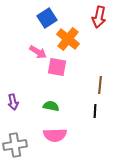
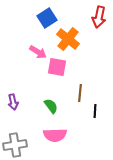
brown line: moved 20 px left, 8 px down
green semicircle: rotated 42 degrees clockwise
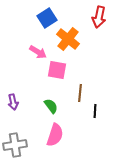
pink square: moved 3 px down
pink semicircle: rotated 70 degrees counterclockwise
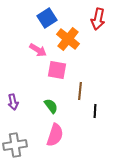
red arrow: moved 1 px left, 2 px down
pink arrow: moved 2 px up
brown line: moved 2 px up
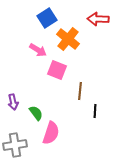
red arrow: rotated 80 degrees clockwise
pink square: rotated 12 degrees clockwise
green semicircle: moved 15 px left, 7 px down
pink semicircle: moved 4 px left, 2 px up
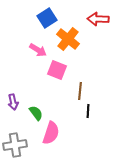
black line: moved 7 px left
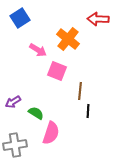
blue square: moved 27 px left
pink square: moved 1 px down
purple arrow: rotated 70 degrees clockwise
green semicircle: rotated 21 degrees counterclockwise
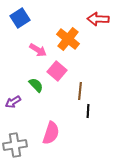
pink square: rotated 18 degrees clockwise
green semicircle: moved 28 px up; rotated 14 degrees clockwise
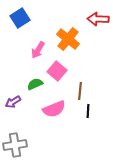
pink arrow: rotated 90 degrees clockwise
green semicircle: moved 1 px left, 1 px up; rotated 70 degrees counterclockwise
pink semicircle: moved 3 px right, 24 px up; rotated 50 degrees clockwise
